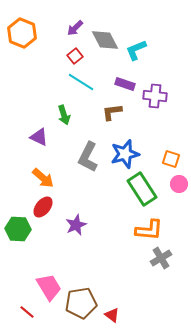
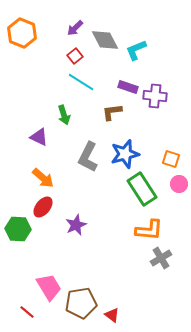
purple rectangle: moved 3 px right, 3 px down
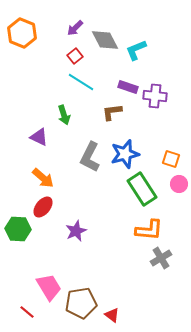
gray L-shape: moved 2 px right
purple star: moved 6 px down
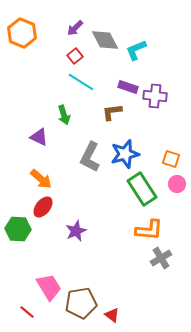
orange arrow: moved 2 px left, 1 px down
pink circle: moved 2 px left
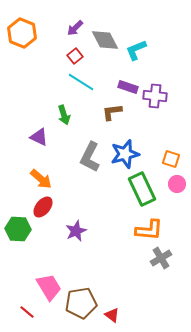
green rectangle: rotated 8 degrees clockwise
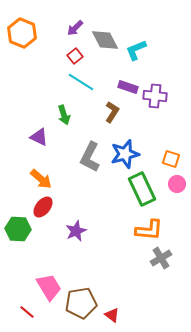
brown L-shape: rotated 130 degrees clockwise
